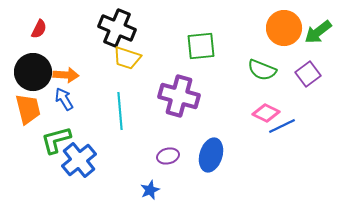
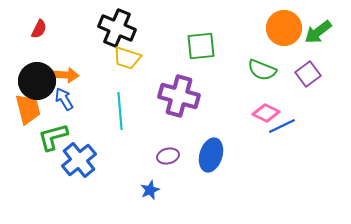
black circle: moved 4 px right, 9 px down
green L-shape: moved 3 px left, 3 px up
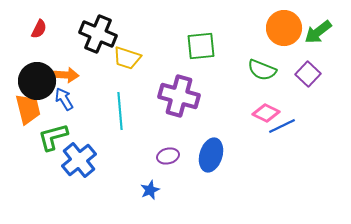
black cross: moved 19 px left, 6 px down
purple square: rotated 10 degrees counterclockwise
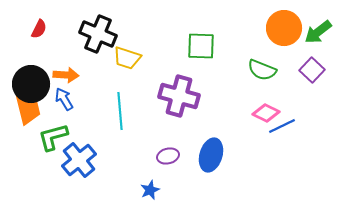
green square: rotated 8 degrees clockwise
purple square: moved 4 px right, 4 px up
black circle: moved 6 px left, 3 px down
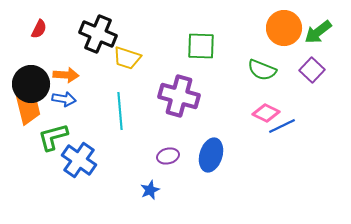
blue arrow: rotated 130 degrees clockwise
blue cross: rotated 16 degrees counterclockwise
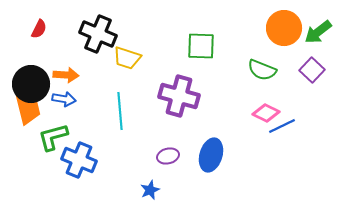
blue cross: rotated 12 degrees counterclockwise
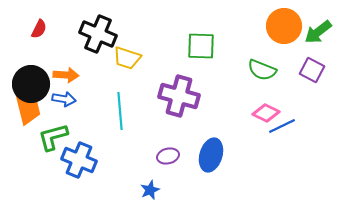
orange circle: moved 2 px up
purple square: rotated 15 degrees counterclockwise
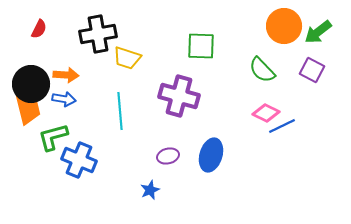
black cross: rotated 33 degrees counterclockwise
green semicircle: rotated 24 degrees clockwise
